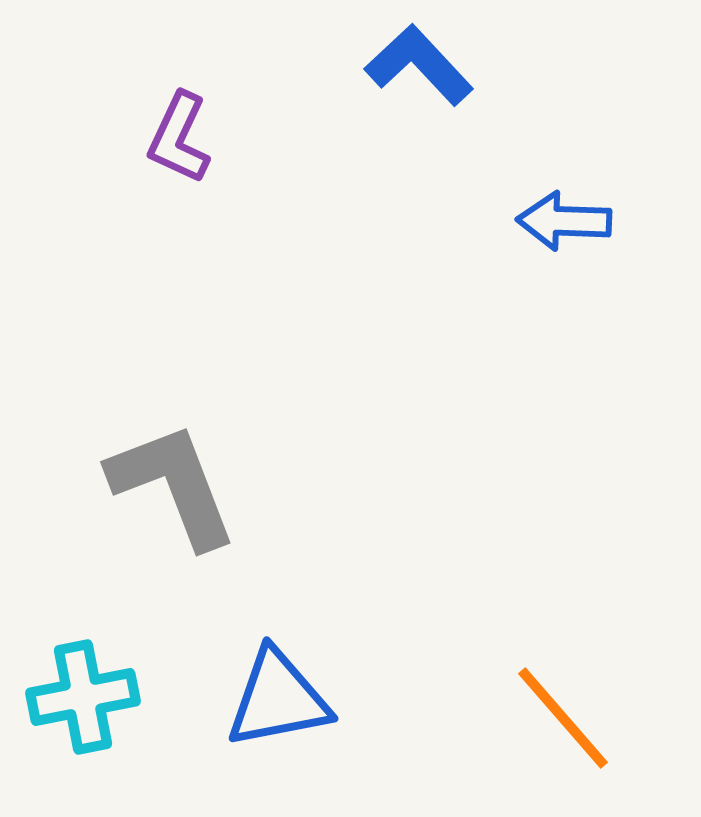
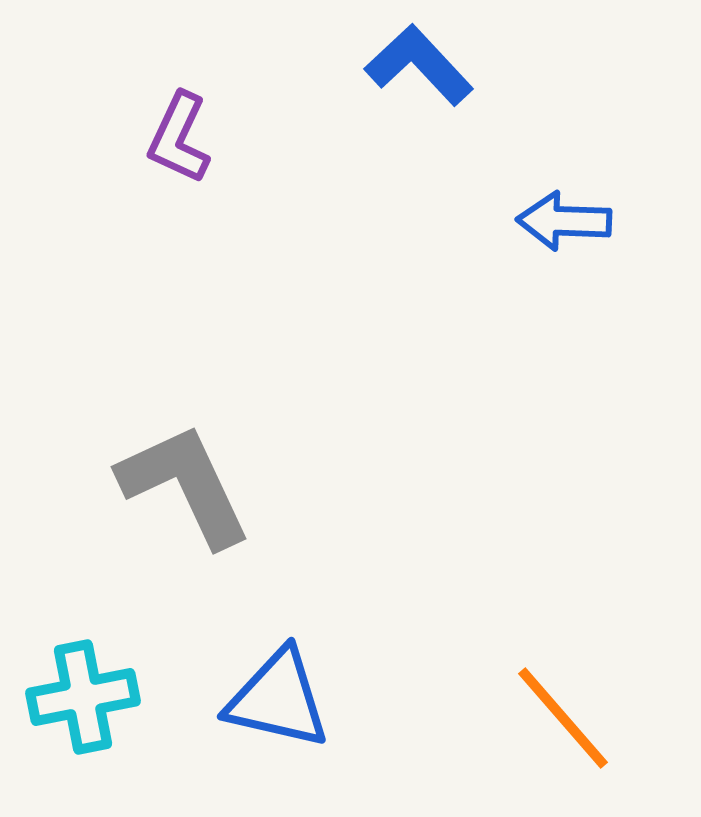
gray L-shape: moved 12 px right; rotated 4 degrees counterclockwise
blue triangle: rotated 24 degrees clockwise
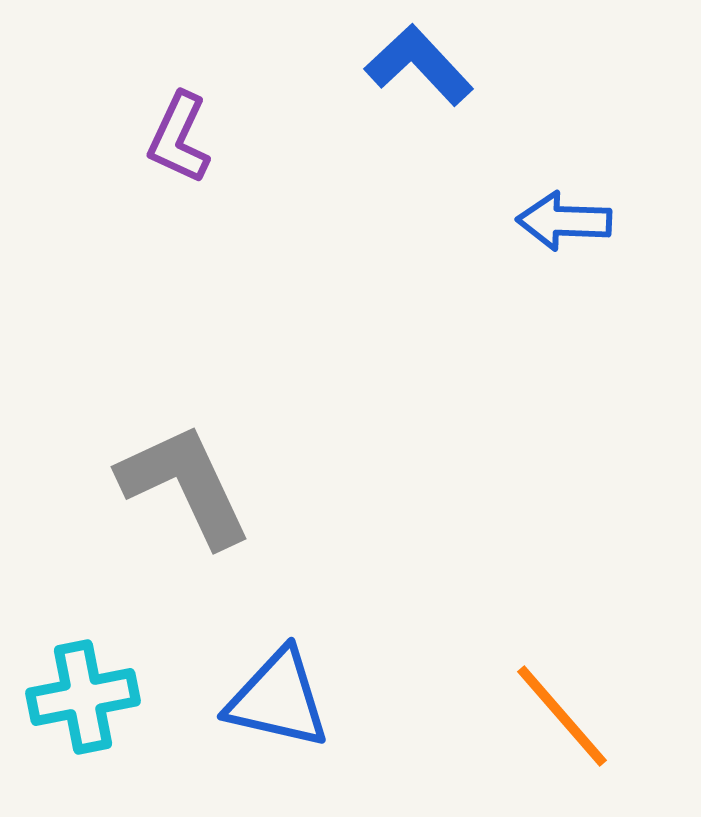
orange line: moved 1 px left, 2 px up
